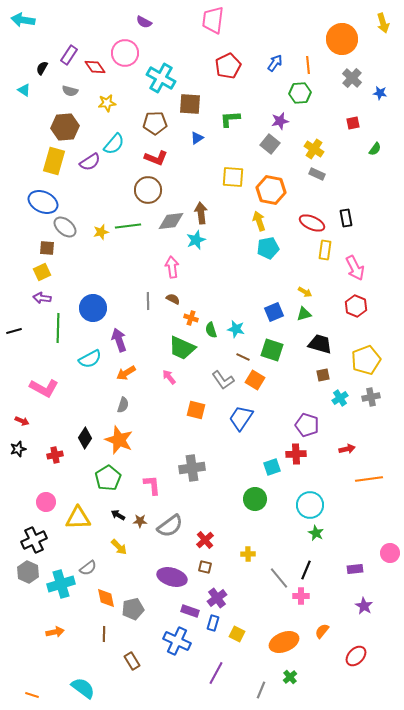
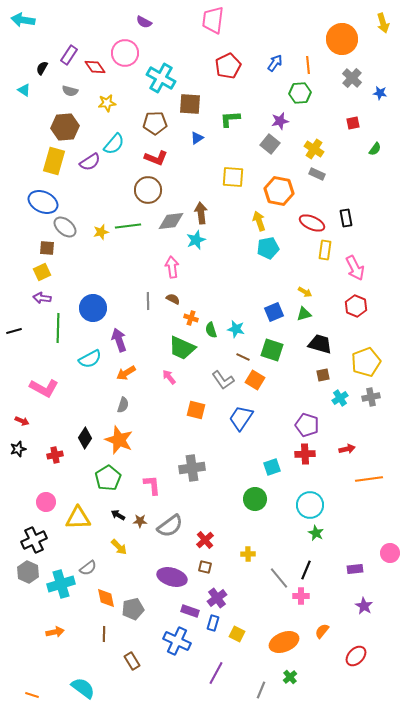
orange hexagon at (271, 190): moved 8 px right, 1 px down
yellow pentagon at (366, 360): moved 2 px down
red cross at (296, 454): moved 9 px right
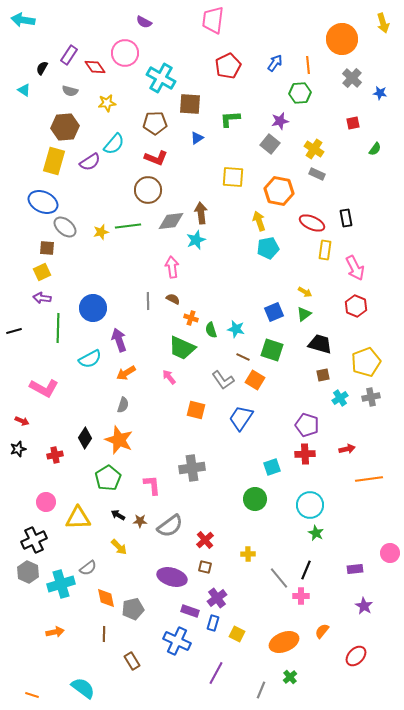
green triangle at (304, 314): rotated 21 degrees counterclockwise
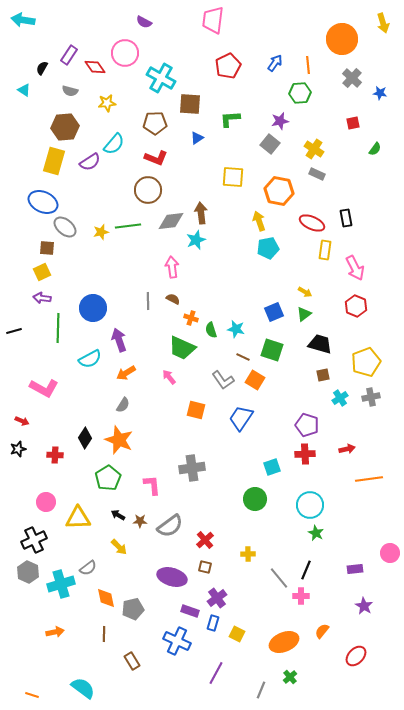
gray semicircle at (123, 405): rotated 14 degrees clockwise
red cross at (55, 455): rotated 14 degrees clockwise
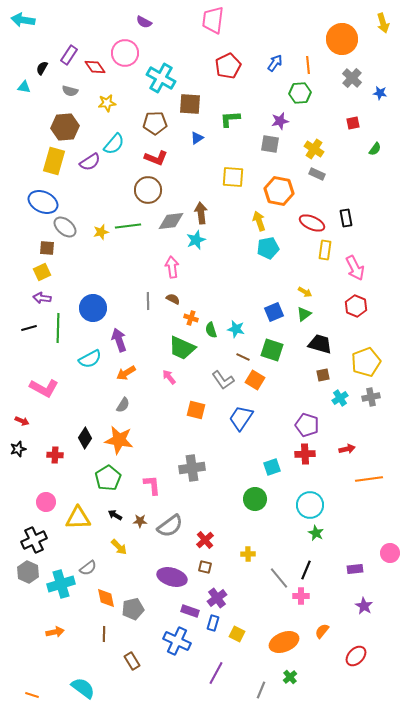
cyan triangle at (24, 90): moved 3 px up; rotated 24 degrees counterclockwise
gray square at (270, 144): rotated 30 degrees counterclockwise
black line at (14, 331): moved 15 px right, 3 px up
orange star at (119, 440): rotated 12 degrees counterclockwise
black arrow at (118, 515): moved 3 px left
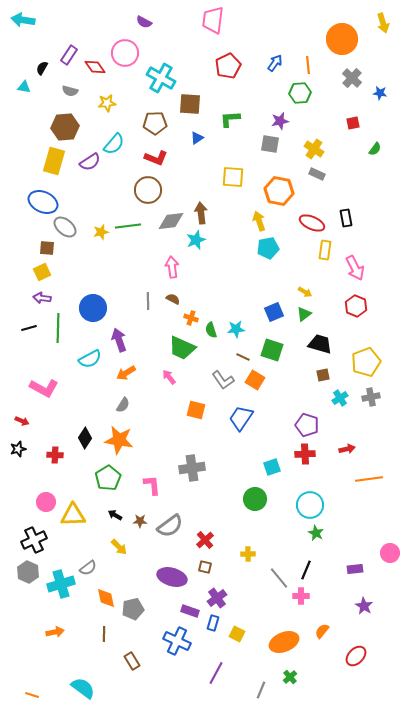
cyan star at (236, 329): rotated 18 degrees counterclockwise
yellow triangle at (78, 518): moved 5 px left, 3 px up
